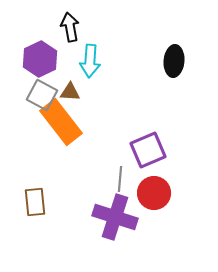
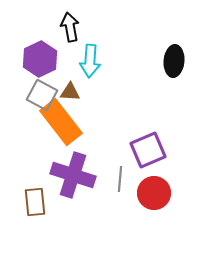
purple cross: moved 42 px left, 42 px up
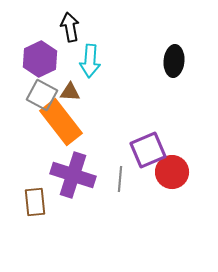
red circle: moved 18 px right, 21 px up
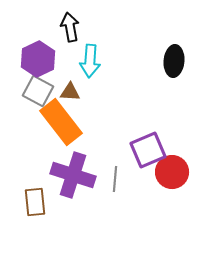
purple hexagon: moved 2 px left
gray square: moved 4 px left, 4 px up
gray line: moved 5 px left
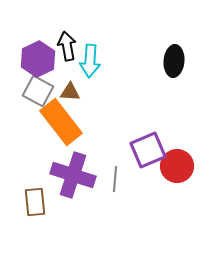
black arrow: moved 3 px left, 19 px down
red circle: moved 5 px right, 6 px up
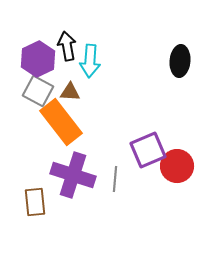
black ellipse: moved 6 px right
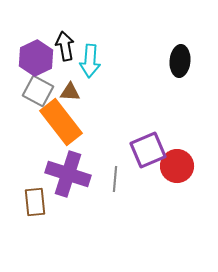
black arrow: moved 2 px left
purple hexagon: moved 2 px left, 1 px up
purple cross: moved 5 px left, 1 px up
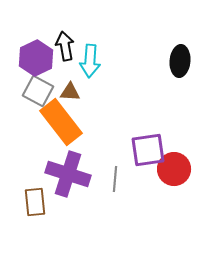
purple square: rotated 15 degrees clockwise
red circle: moved 3 px left, 3 px down
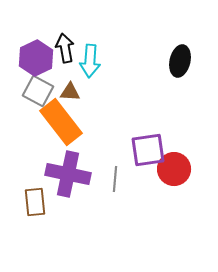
black arrow: moved 2 px down
black ellipse: rotated 8 degrees clockwise
purple cross: rotated 6 degrees counterclockwise
